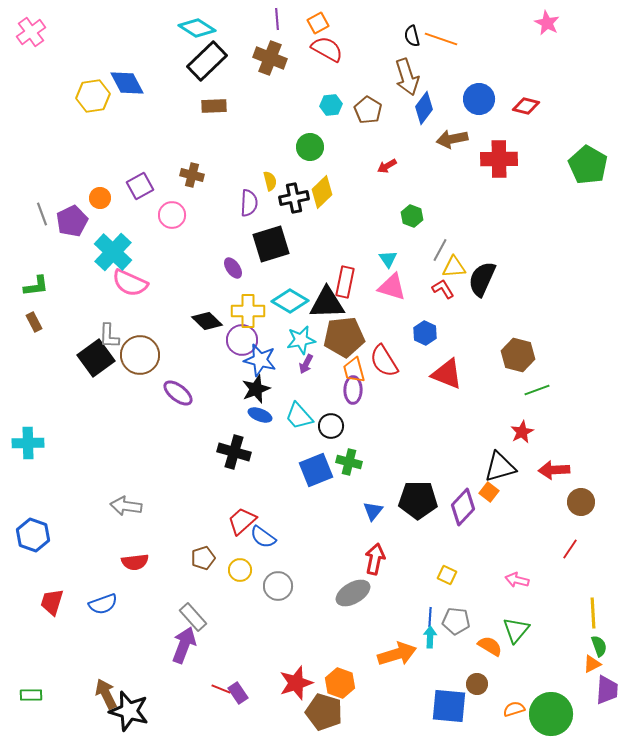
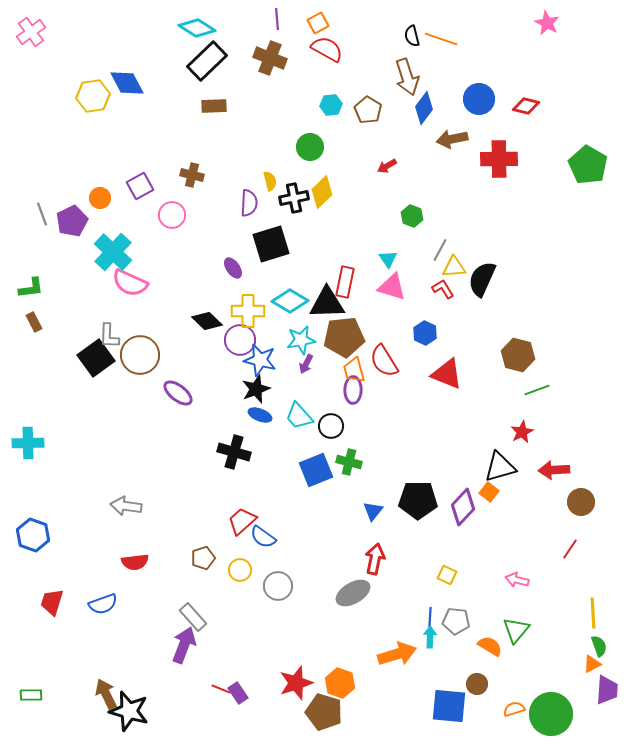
green L-shape at (36, 286): moved 5 px left, 2 px down
purple circle at (242, 340): moved 2 px left
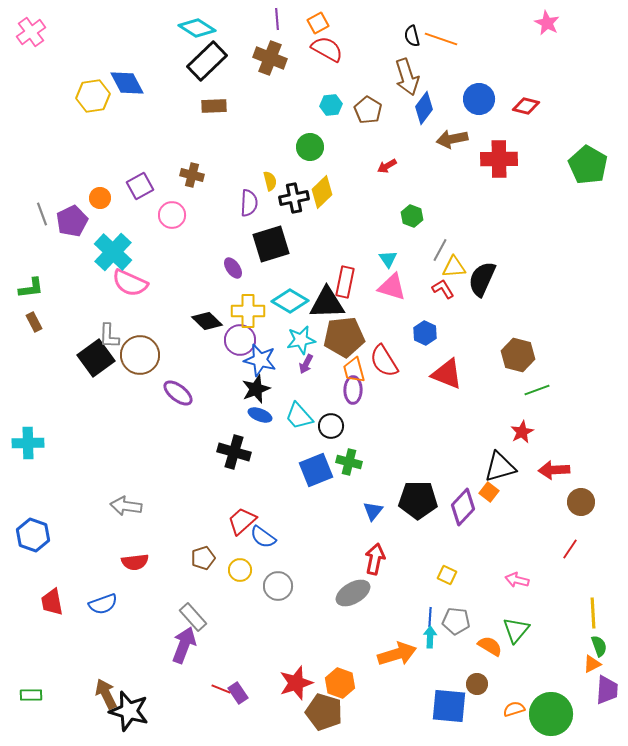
red trapezoid at (52, 602): rotated 28 degrees counterclockwise
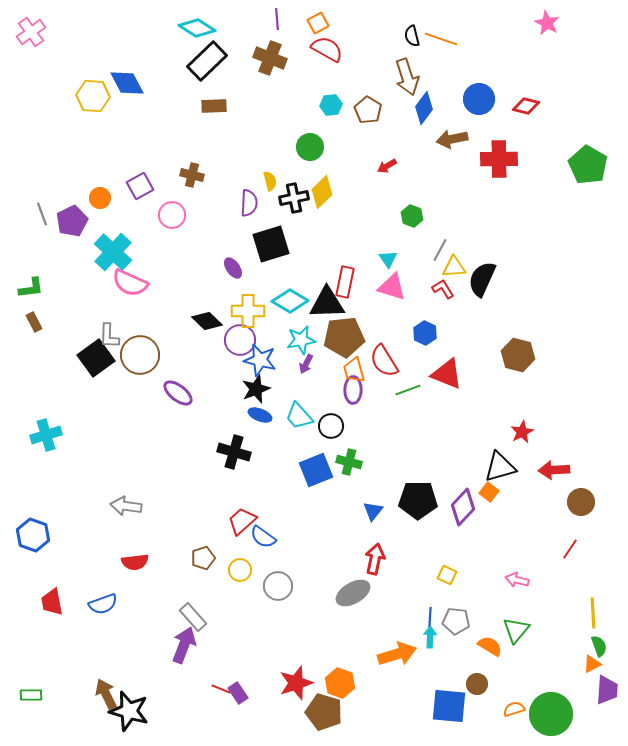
yellow hexagon at (93, 96): rotated 12 degrees clockwise
green line at (537, 390): moved 129 px left
cyan cross at (28, 443): moved 18 px right, 8 px up; rotated 16 degrees counterclockwise
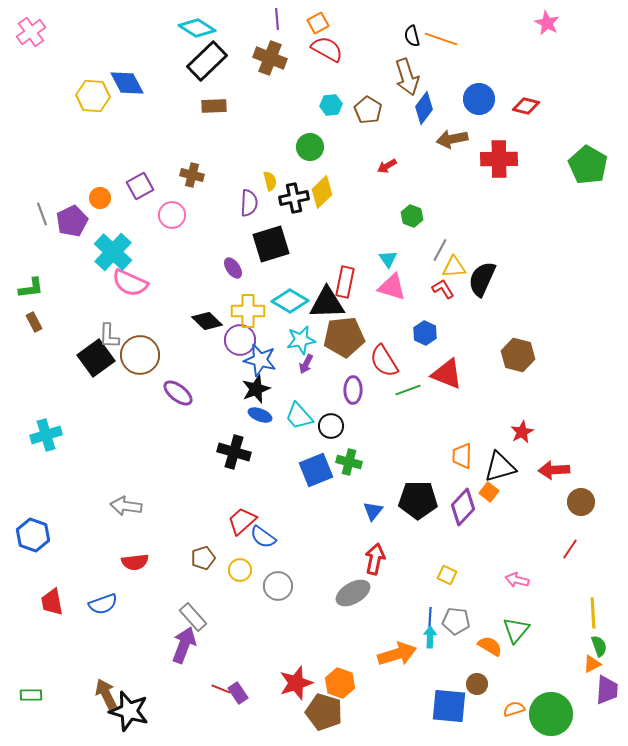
orange trapezoid at (354, 370): moved 108 px right, 86 px down; rotated 16 degrees clockwise
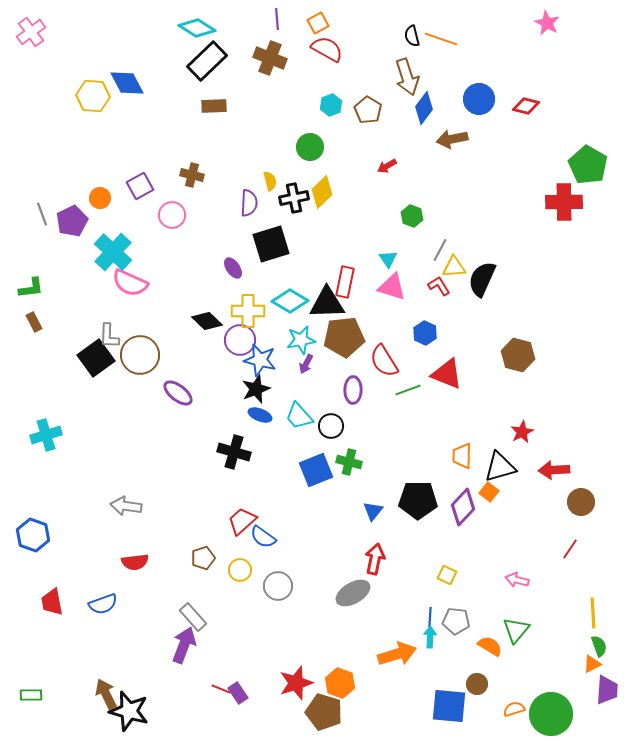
cyan hexagon at (331, 105): rotated 15 degrees counterclockwise
red cross at (499, 159): moved 65 px right, 43 px down
red L-shape at (443, 289): moved 4 px left, 3 px up
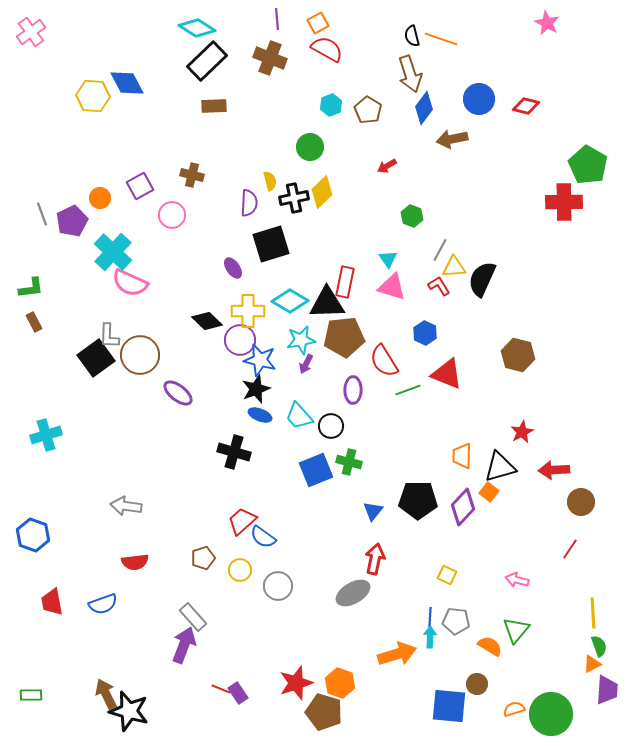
brown arrow at (407, 77): moved 3 px right, 3 px up
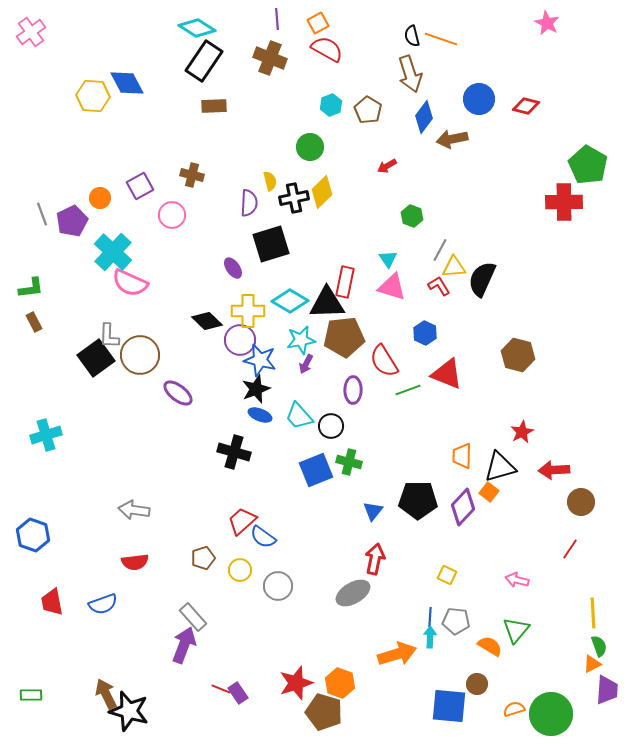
black rectangle at (207, 61): moved 3 px left; rotated 12 degrees counterclockwise
blue diamond at (424, 108): moved 9 px down
gray arrow at (126, 506): moved 8 px right, 4 px down
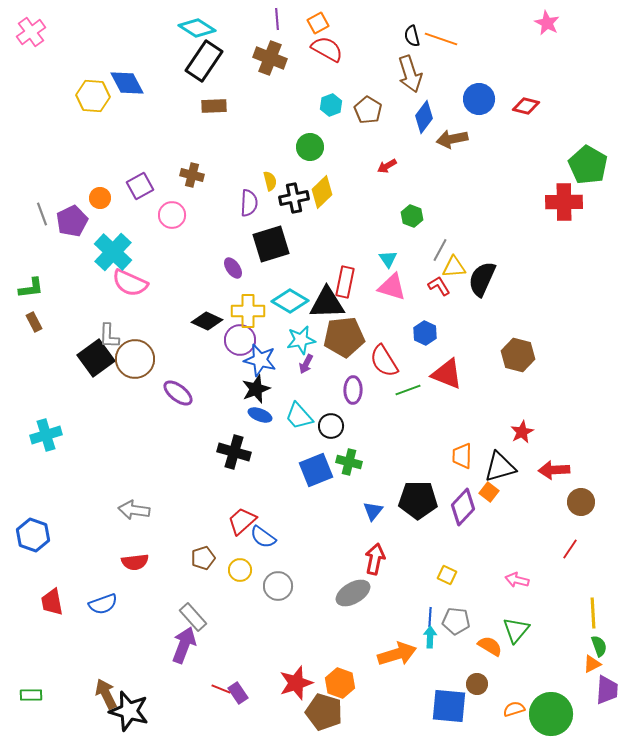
black diamond at (207, 321): rotated 20 degrees counterclockwise
brown circle at (140, 355): moved 5 px left, 4 px down
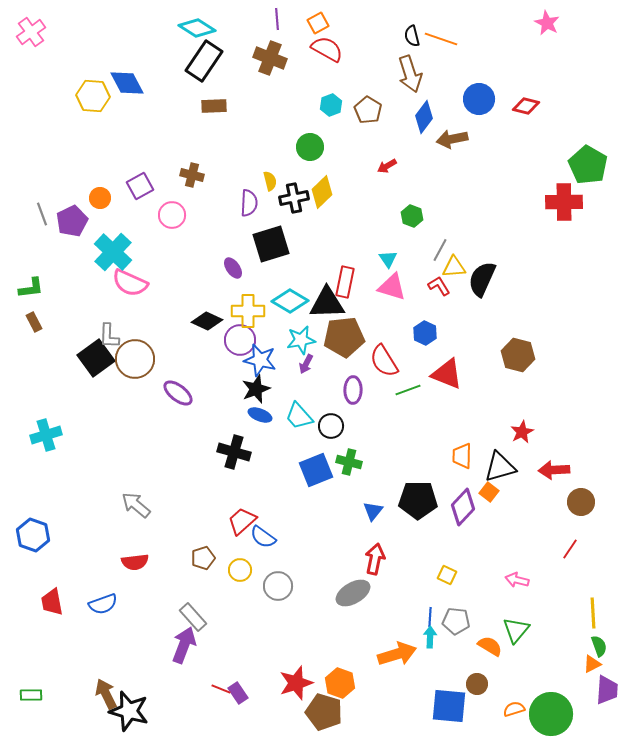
gray arrow at (134, 510): moved 2 px right, 5 px up; rotated 32 degrees clockwise
